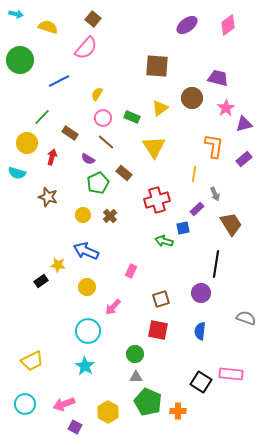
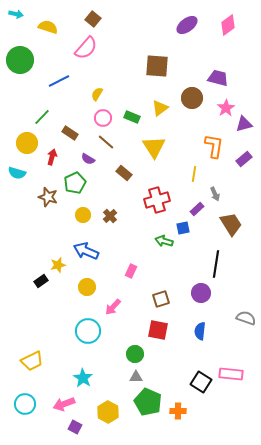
green pentagon at (98, 183): moved 23 px left
yellow star at (58, 265): rotated 21 degrees counterclockwise
cyan star at (85, 366): moved 2 px left, 12 px down
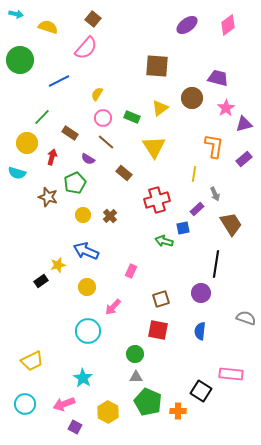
black square at (201, 382): moved 9 px down
